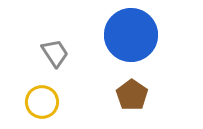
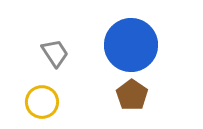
blue circle: moved 10 px down
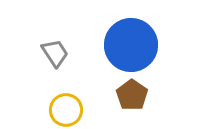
yellow circle: moved 24 px right, 8 px down
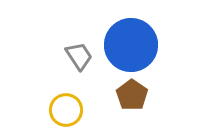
gray trapezoid: moved 24 px right, 3 px down
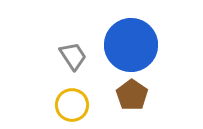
gray trapezoid: moved 6 px left
yellow circle: moved 6 px right, 5 px up
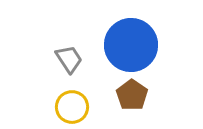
gray trapezoid: moved 4 px left, 3 px down
yellow circle: moved 2 px down
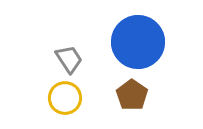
blue circle: moved 7 px right, 3 px up
yellow circle: moved 7 px left, 9 px up
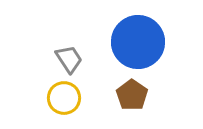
yellow circle: moved 1 px left
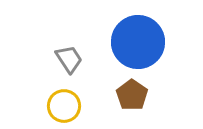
yellow circle: moved 8 px down
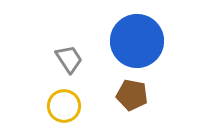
blue circle: moved 1 px left, 1 px up
brown pentagon: rotated 24 degrees counterclockwise
